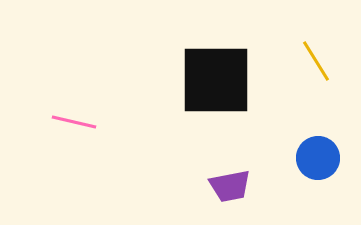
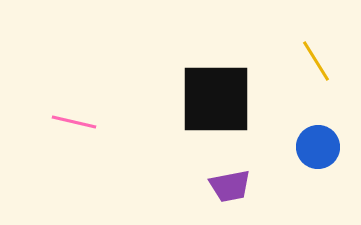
black square: moved 19 px down
blue circle: moved 11 px up
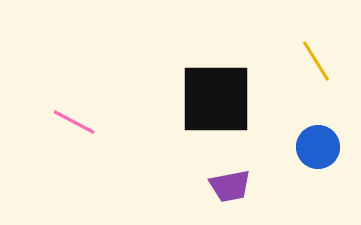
pink line: rotated 15 degrees clockwise
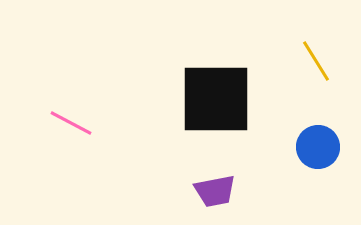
pink line: moved 3 px left, 1 px down
purple trapezoid: moved 15 px left, 5 px down
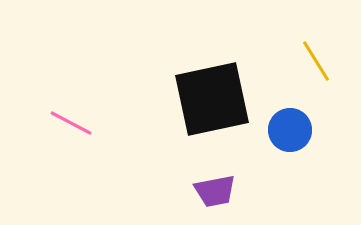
black square: moved 4 px left; rotated 12 degrees counterclockwise
blue circle: moved 28 px left, 17 px up
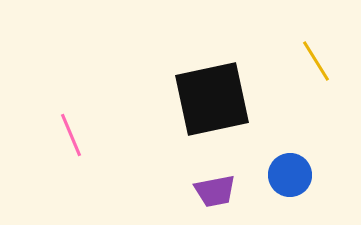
pink line: moved 12 px down; rotated 39 degrees clockwise
blue circle: moved 45 px down
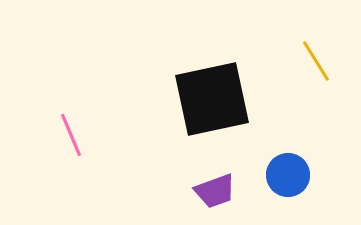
blue circle: moved 2 px left
purple trapezoid: rotated 9 degrees counterclockwise
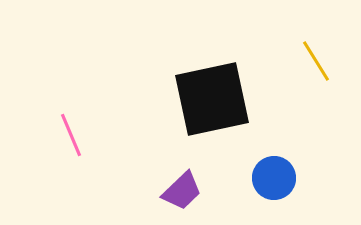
blue circle: moved 14 px left, 3 px down
purple trapezoid: moved 33 px left; rotated 24 degrees counterclockwise
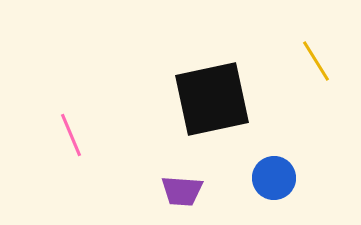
purple trapezoid: rotated 48 degrees clockwise
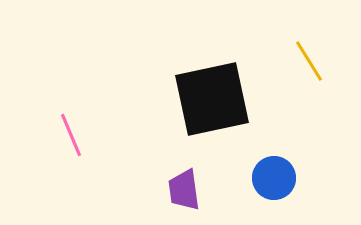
yellow line: moved 7 px left
purple trapezoid: moved 2 px right, 1 px up; rotated 78 degrees clockwise
